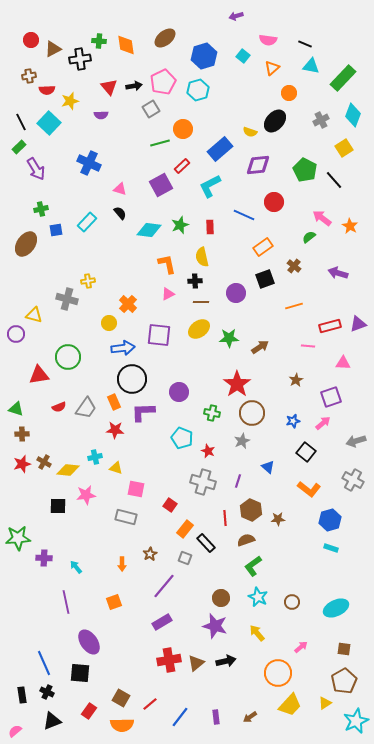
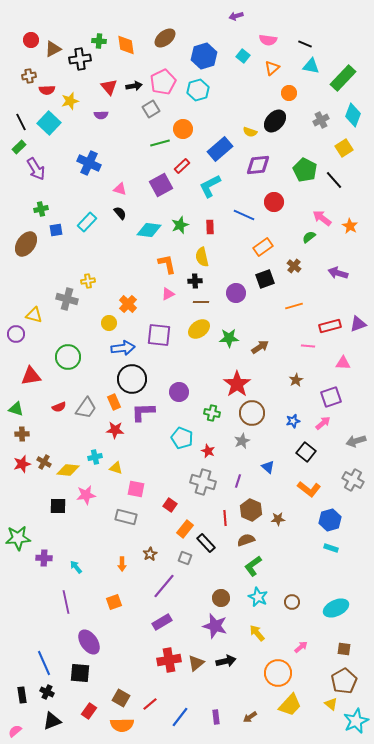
red triangle at (39, 375): moved 8 px left, 1 px down
yellow triangle at (325, 703): moved 6 px right, 1 px down; rotated 48 degrees counterclockwise
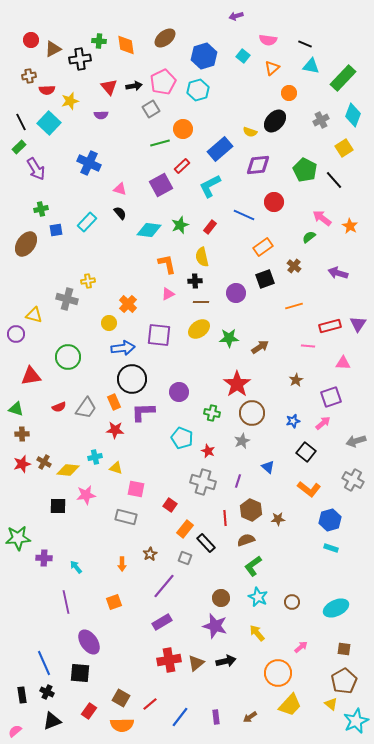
red rectangle at (210, 227): rotated 40 degrees clockwise
purple triangle at (358, 324): rotated 36 degrees counterclockwise
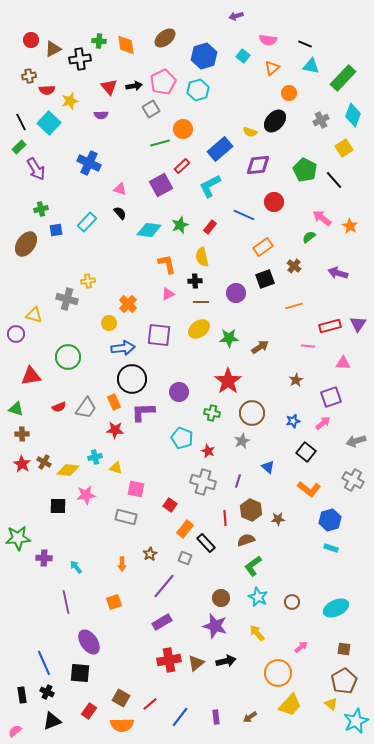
red star at (237, 384): moved 9 px left, 3 px up
red star at (22, 464): rotated 24 degrees counterclockwise
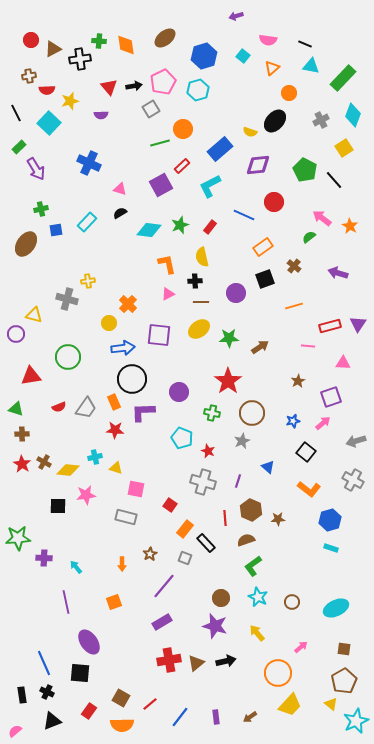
black line at (21, 122): moved 5 px left, 9 px up
black semicircle at (120, 213): rotated 80 degrees counterclockwise
brown star at (296, 380): moved 2 px right, 1 px down
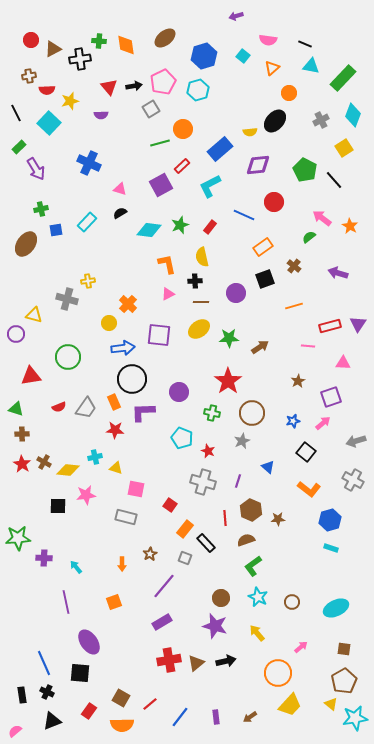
yellow semicircle at (250, 132): rotated 24 degrees counterclockwise
cyan star at (356, 721): moved 1 px left, 3 px up; rotated 15 degrees clockwise
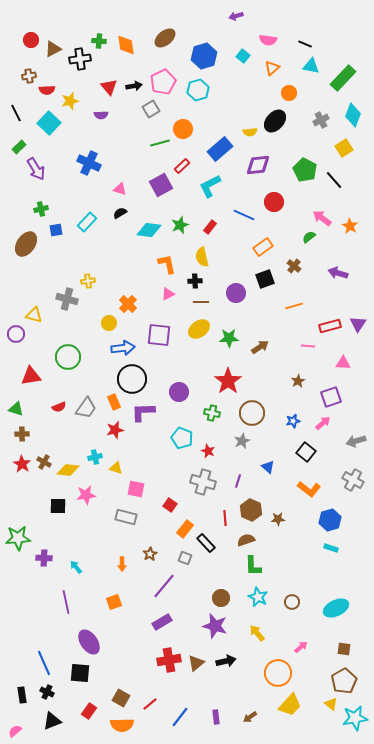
red star at (115, 430): rotated 18 degrees counterclockwise
green L-shape at (253, 566): rotated 55 degrees counterclockwise
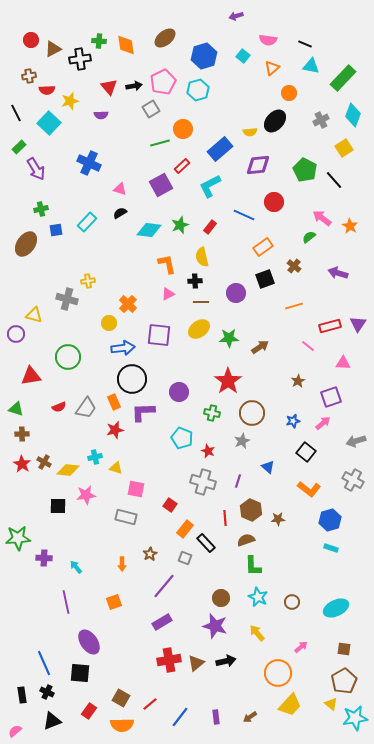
pink line at (308, 346): rotated 32 degrees clockwise
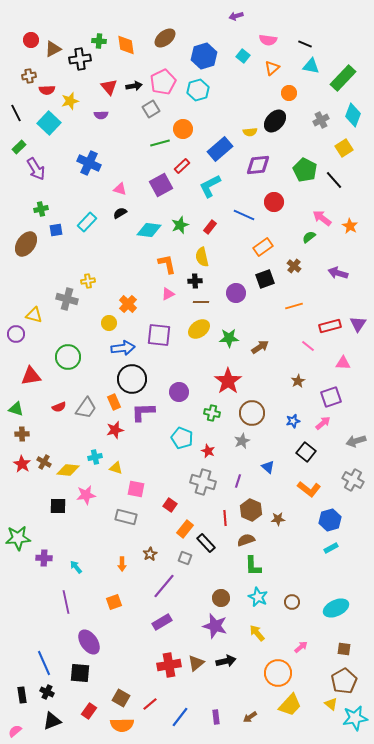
cyan rectangle at (331, 548): rotated 48 degrees counterclockwise
red cross at (169, 660): moved 5 px down
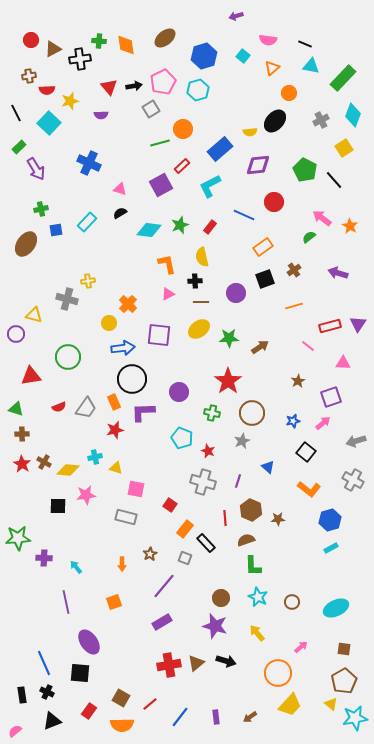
brown cross at (294, 266): moved 4 px down; rotated 16 degrees clockwise
black arrow at (226, 661): rotated 30 degrees clockwise
